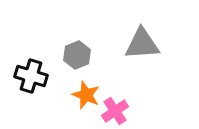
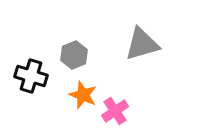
gray triangle: rotated 12 degrees counterclockwise
gray hexagon: moved 3 px left
orange star: moved 3 px left
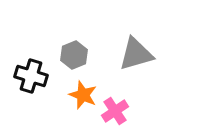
gray triangle: moved 6 px left, 10 px down
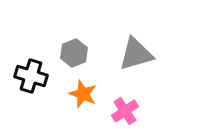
gray hexagon: moved 2 px up
orange star: moved 1 px up
pink cross: moved 10 px right
